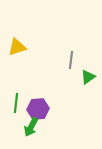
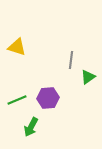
yellow triangle: rotated 36 degrees clockwise
green line: moved 1 px right, 3 px up; rotated 60 degrees clockwise
purple hexagon: moved 10 px right, 11 px up
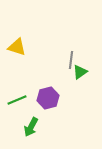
green triangle: moved 8 px left, 5 px up
purple hexagon: rotated 10 degrees counterclockwise
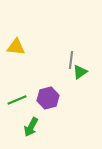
yellow triangle: moved 1 px left; rotated 12 degrees counterclockwise
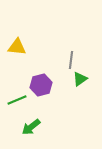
yellow triangle: moved 1 px right
green triangle: moved 7 px down
purple hexagon: moved 7 px left, 13 px up
green arrow: rotated 24 degrees clockwise
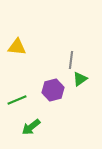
purple hexagon: moved 12 px right, 5 px down
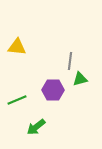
gray line: moved 1 px left, 1 px down
green triangle: rotated 21 degrees clockwise
purple hexagon: rotated 15 degrees clockwise
green arrow: moved 5 px right
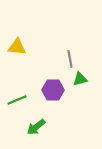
gray line: moved 2 px up; rotated 18 degrees counterclockwise
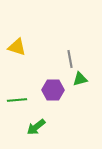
yellow triangle: rotated 12 degrees clockwise
green line: rotated 18 degrees clockwise
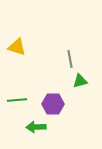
green triangle: moved 2 px down
purple hexagon: moved 14 px down
green arrow: rotated 36 degrees clockwise
